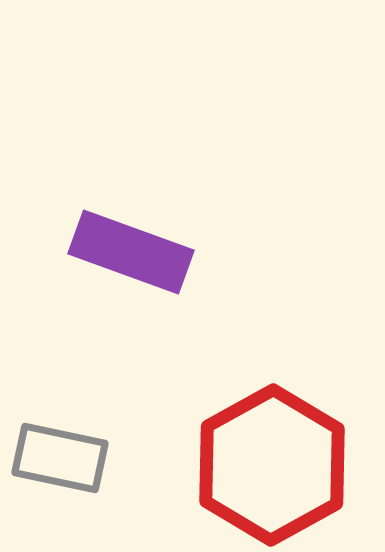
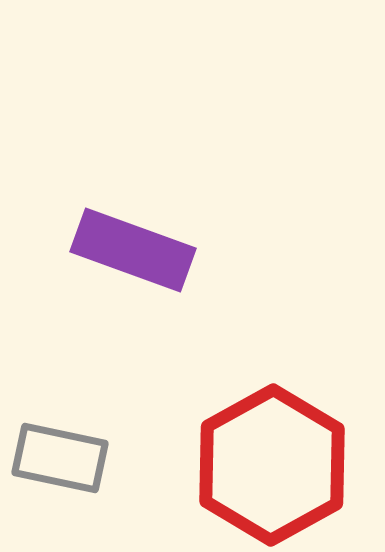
purple rectangle: moved 2 px right, 2 px up
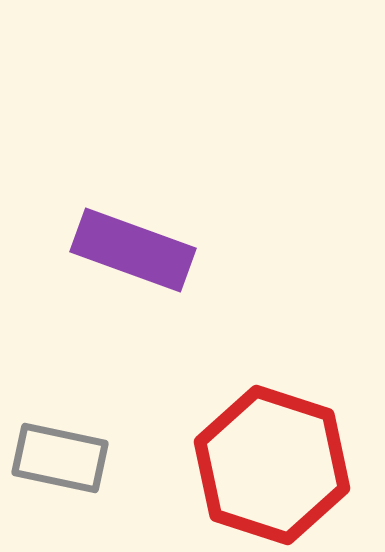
red hexagon: rotated 13 degrees counterclockwise
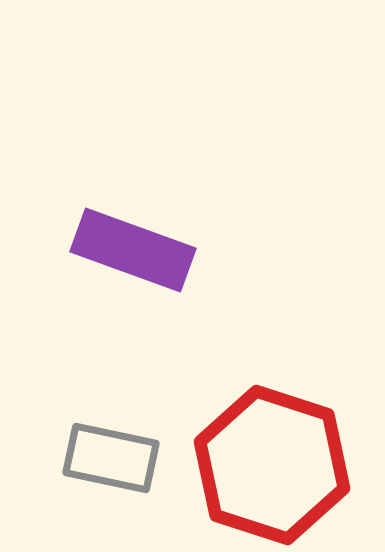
gray rectangle: moved 51 px right
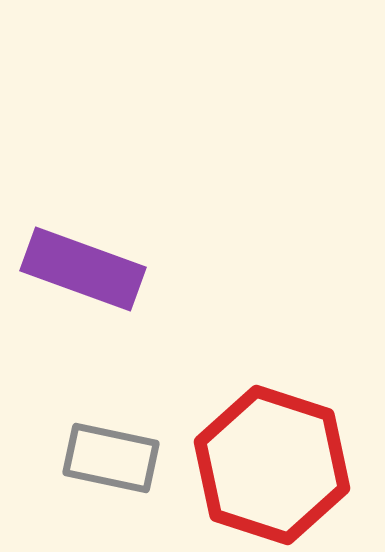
purple rectangle: moved 50 px left, 19 px down
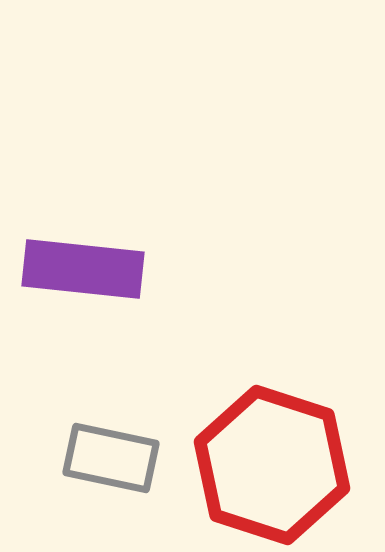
purple rectangle: rotated 14 degrees counterclockwise
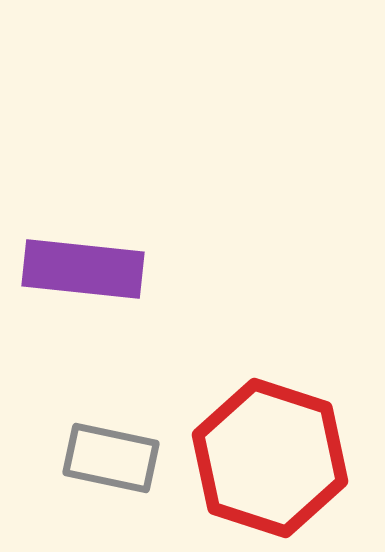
red hexagon: moved 2 px left, 7 px up
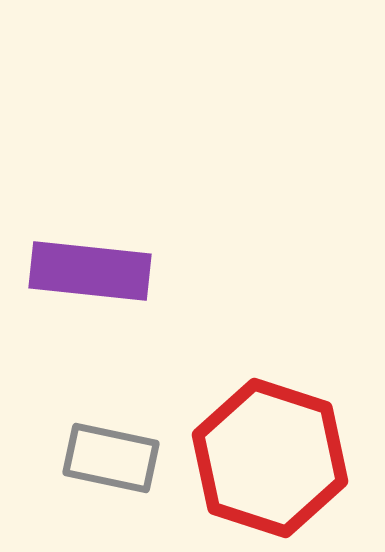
purple rectangle: moved 7 px right, 2 px down
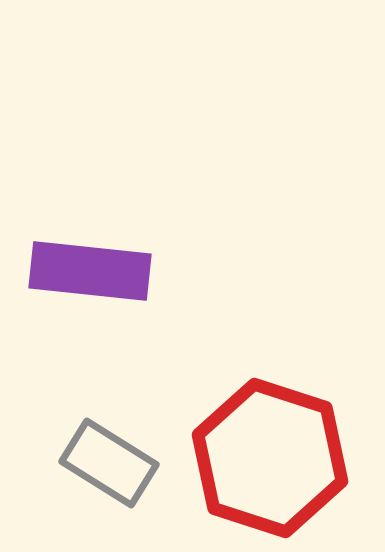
gray rectangle: moved 2 px left, 5 px down; rotated 20 degrees clockwise
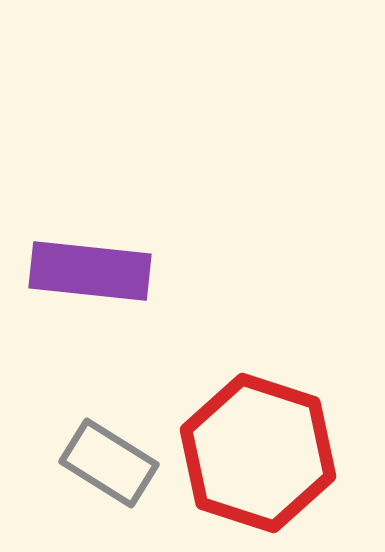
red hexagon: moved 12 px left, 5 px up
